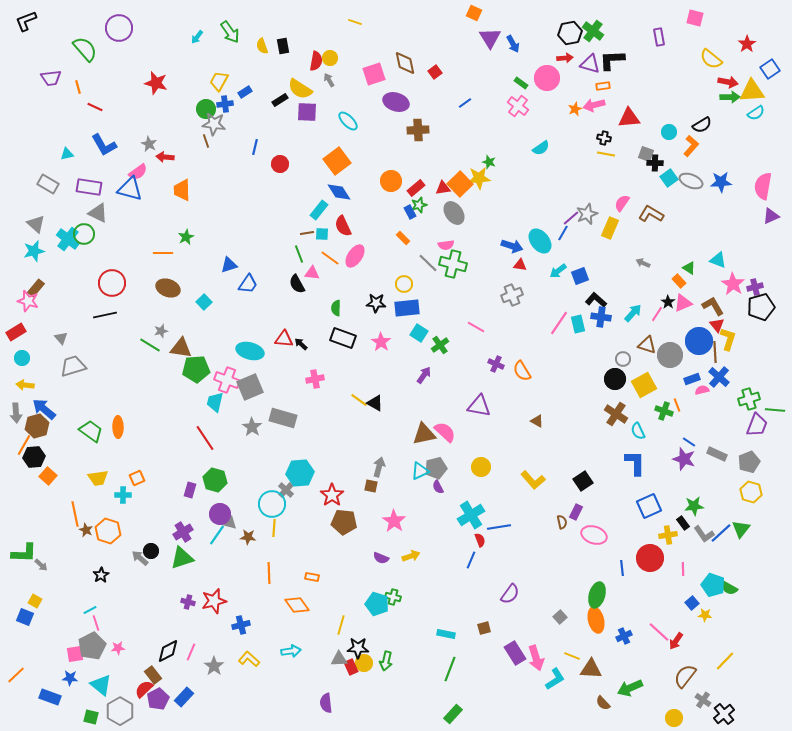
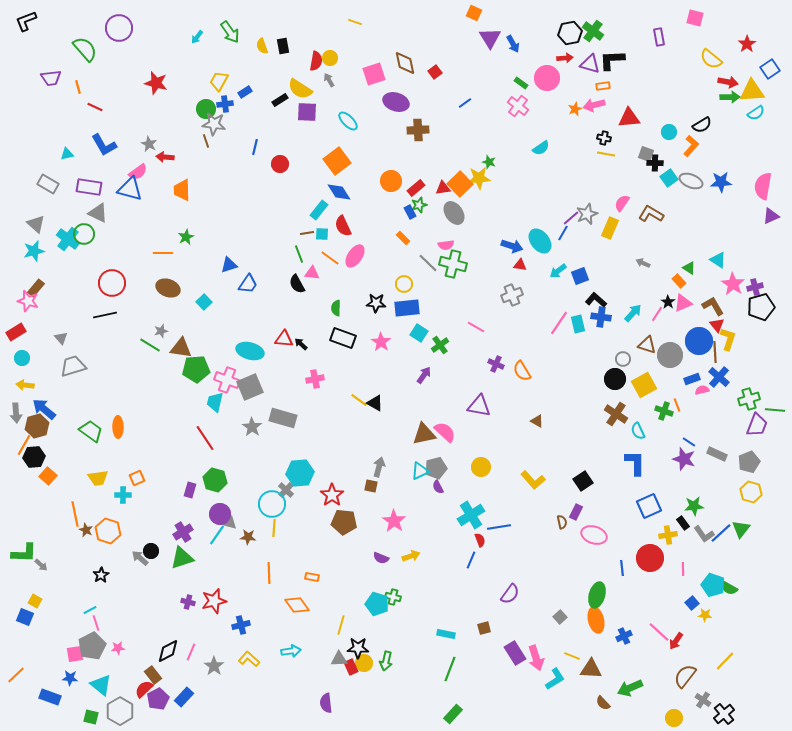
cyan triangle at (718, 260): rotated 12 degrees clockwise
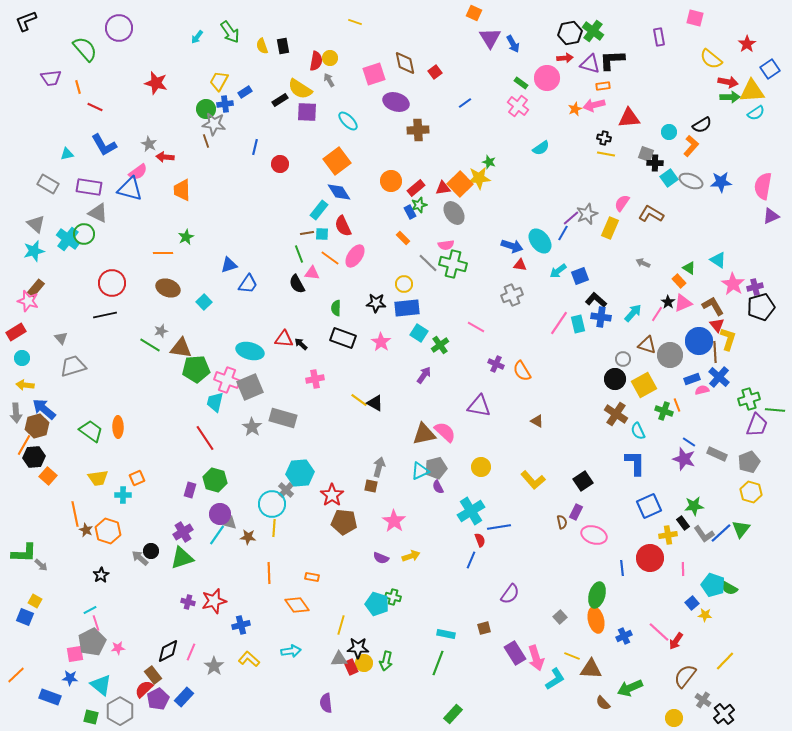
cyan cross at (471, 515): moved 4 px up
gray pentagon at (92, 646): moved 4 px up
green line at (450, 669): moved 12 px left, 6 px up
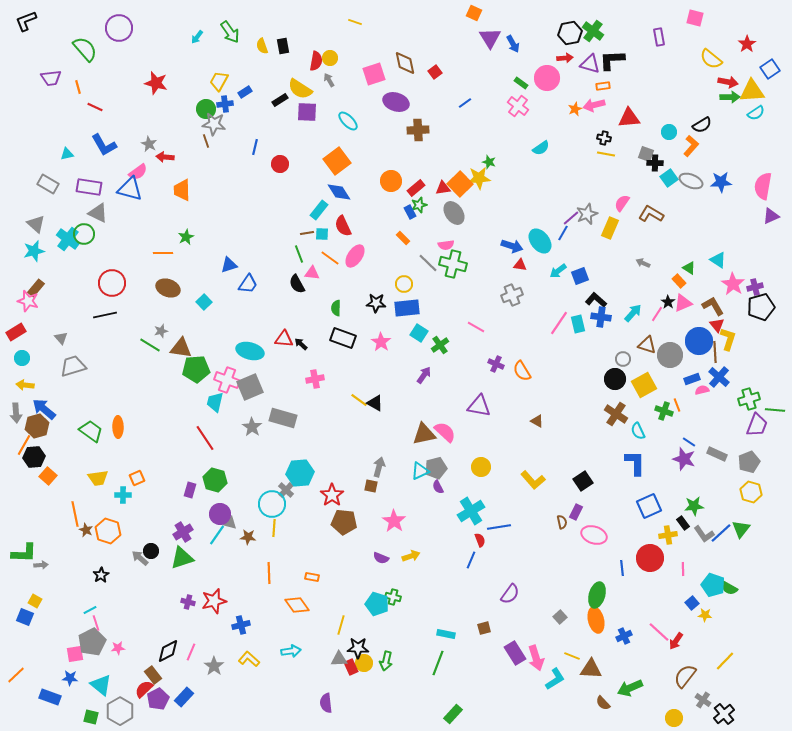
gray arrow at (41, 565): rotated 48 degrees counterclockwise
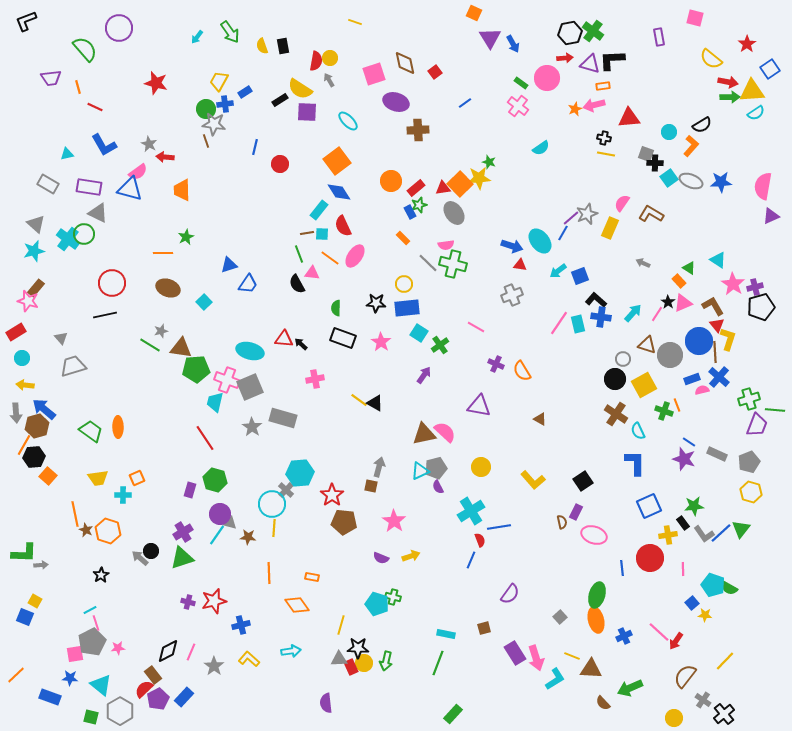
brown triangle at (537, 421): moved 3 px right, 2 px up
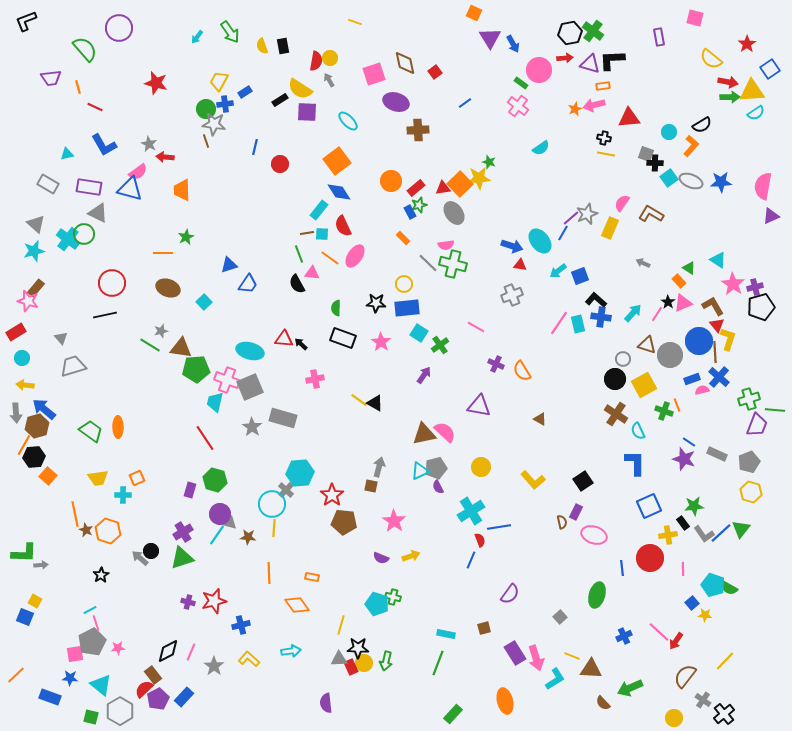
pink circle at (547, 78): moved 8 px left, 8 px up
orange ellipse at (596, 620): moved 91 px left, 81 px down
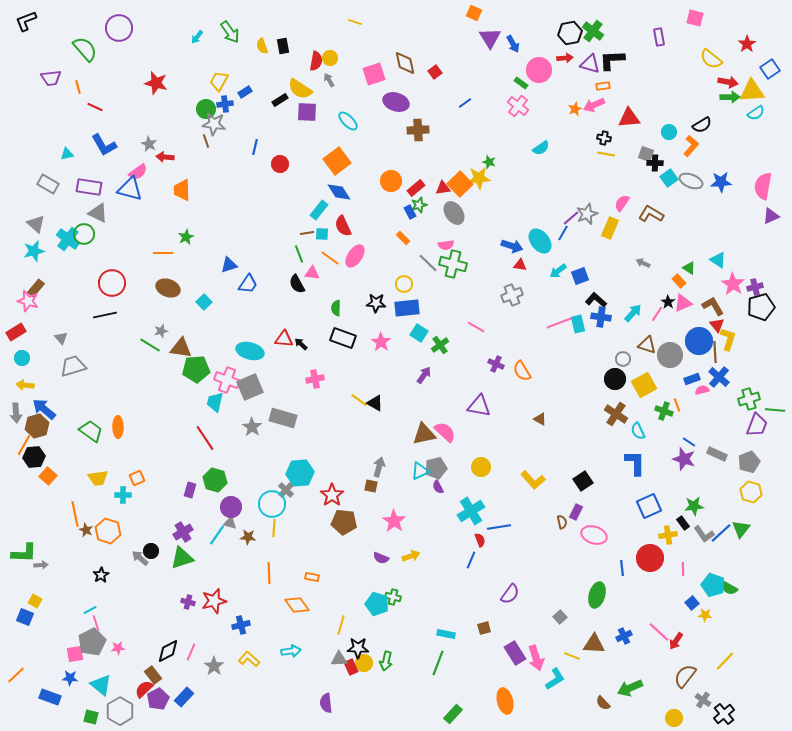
pink arrow at (594, 105): rotated 10 degrees counterclockwise
pink line at (559, 323): rotated 35 degrees clockwise
purple circle at (220, 514): moved 11 px right, 7 px up
brown triangle at (591, 669): moved 3 px right, 25 px up
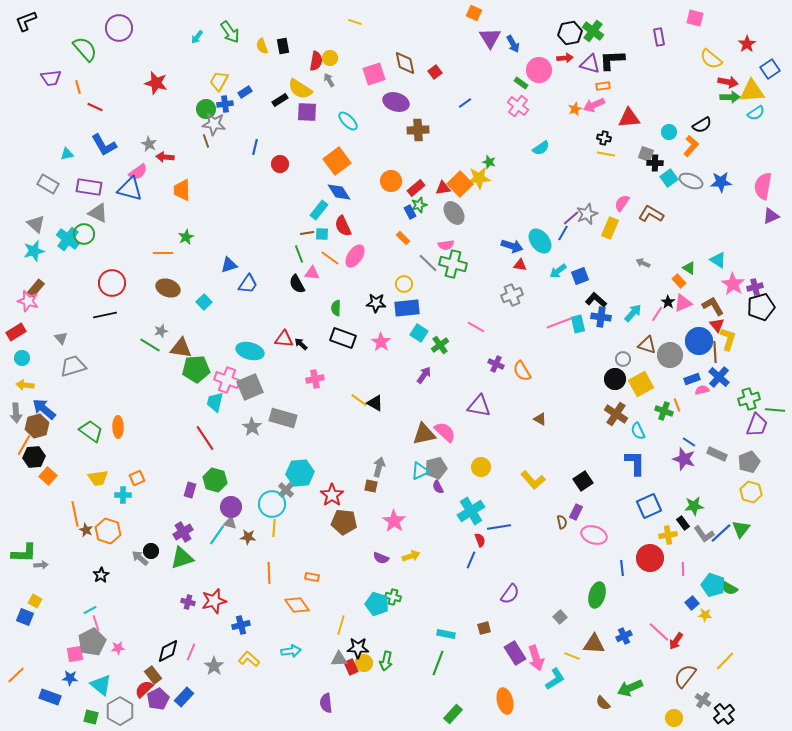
yellow square at (644, 385): moved 3 px left, 1 px up
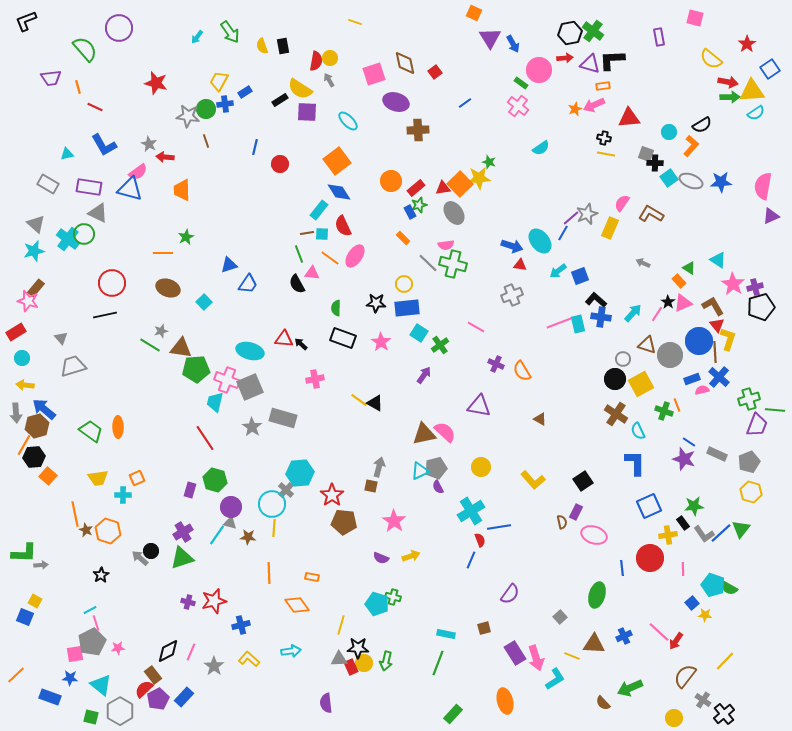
gray star at (214, 124): moved 26 px left, 8 px up
